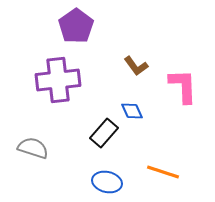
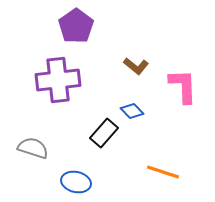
brown L-shape: rotated 15 degrees counterclockwise
blue diamond: rotated 20 degrees counterclockwise
blue ellipse: moved 31 px left
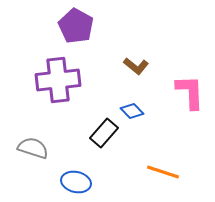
purple pentagon: rotated 8 degrees counterclockwise
pink L-shape: moved 7 px right, 6 px down
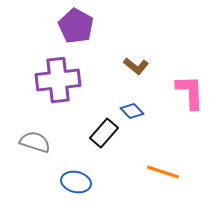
gray semicircle: moved 2 px right, 6 px up
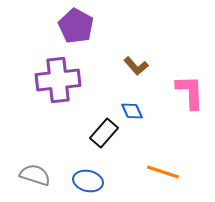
brown L-shape: rotated 10 degrees clockwise
blue diamond: rotated 20 degrees clockwise
gray semicircle: moved 33 px down
blue ellipse: moved 12 px right, 1 px up
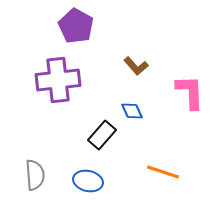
black rectangle: moved 2 px left, 2 px down
gray semicircle: rotated 68 degrees clockwise
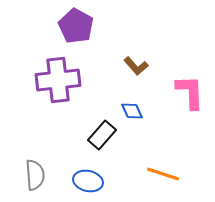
orange line: moved 2 px down
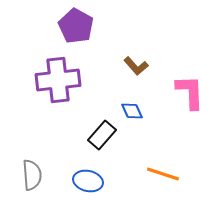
gray semicircle: moved 3 px left
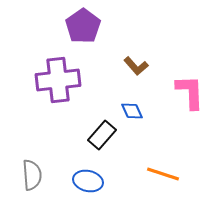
purple pentagon: moved 7 px right; rotated 8 degrees clockwise
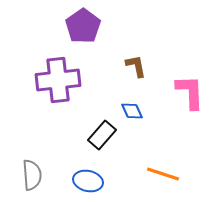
brown L-shape: rotated 150 degrees counterclockwise
